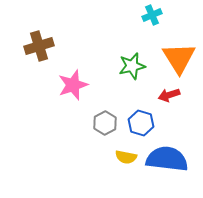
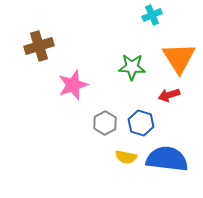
green star: moved 1 px down; rotated 16 degrees clockwise
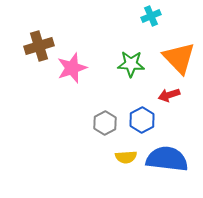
cyan cross: moved 1 px left, 1 px down
orange triangle: rotated 12 degrees counterclockwise
green star: moved 1 px left, 3 px up
pink star: moved 1 px left, 17 px up
blue hexagon: moved 1 px right, 3 px up; rotated 15 degrees clockwise
yellow semicircle: rotated 15 degrees counterclockwise
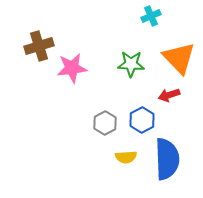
pink star: rotated 12 degrees clockwise
blue semicircle: rotated 81 degrees clockwise
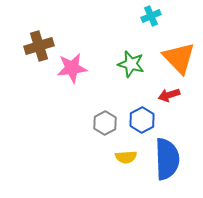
green star: rotated 12 degrees clockwise
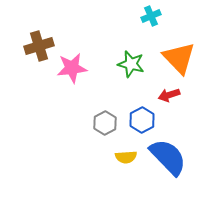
blue semicircle: moved 1 px right, 2 px up; rotated 42 degrees counterclockwise
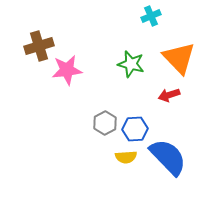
pink star: moved 5 px left, 2 px down
blue hexagon: moved 7 px left, 9 px down; rotated 25 degrees clockwise
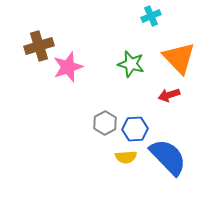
pink star: moved 1 px right, 3 px up; rotated 12 degrees counterclockwise
